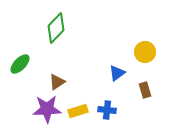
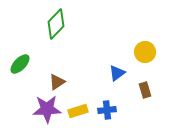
green diamond: moved 4 px up
blue cross: rotated 12 degrees counterclockwise
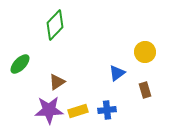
green diamond: moved 1 px left, 1 px down
purple star: moved 2 px right, 1 px down
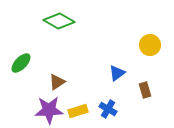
green diamond: moved 4 px right, 4 px up; rotated 76 degrees clockwise
yellow circle: moved 5 px right, 7 px up
green ellipse: moved 1 px right, 1 px up
blue cross: moved 1 px right, 1 px up; rotated 36 degrees clockwise
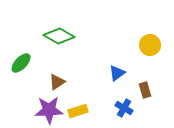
green diamond: moved 15 px down
blue cross: moved 16 px right, 1 px up
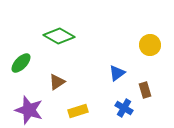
purple star: moved 20 px left; rotated 20 degrees clockwise
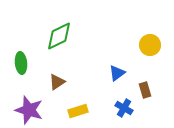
green diamond: rotated 56 degrees counterclockwise
green ellipse: rotated 50 degrees counterclockwise
